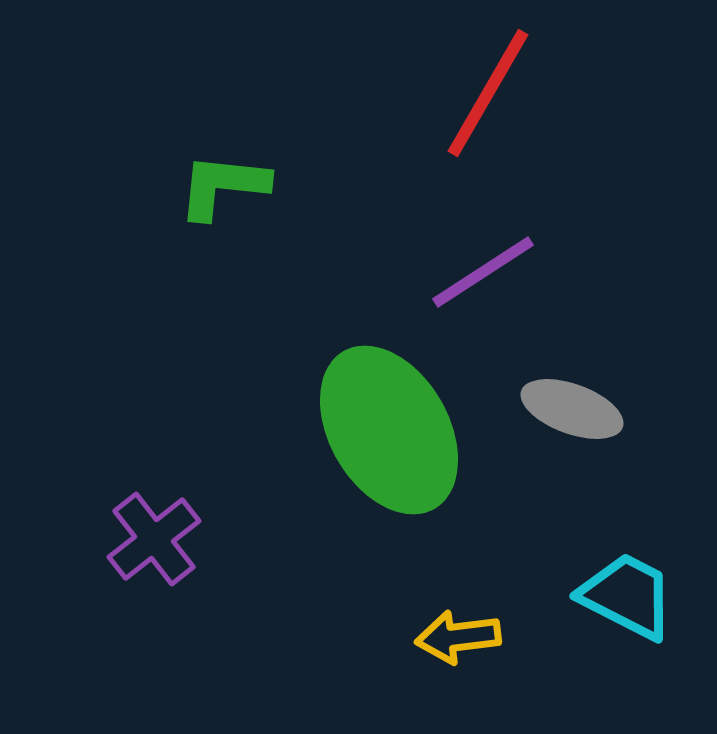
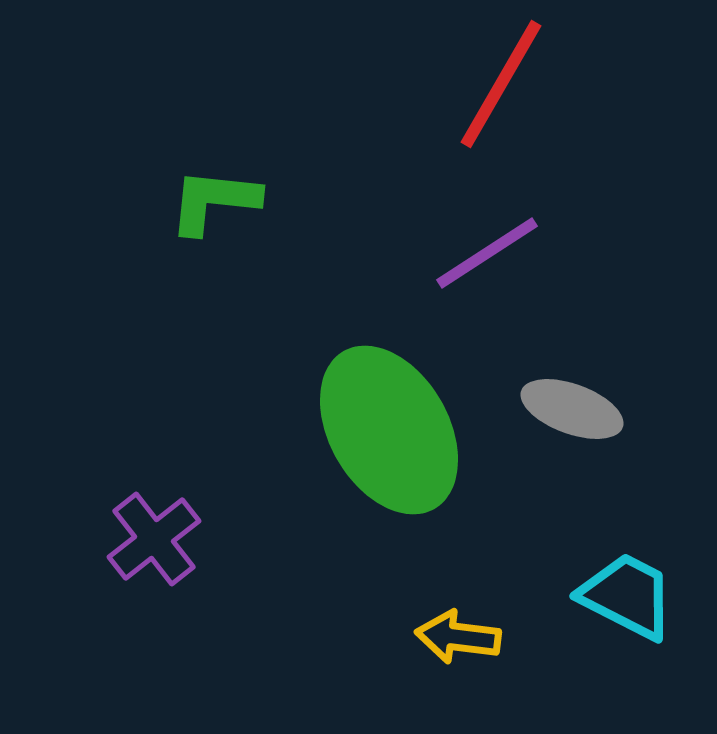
red line: moved 13 px right, 9 px up
green L-shape: moved 9 px left, 15 px down
purple line: moved 4 px right, 19 px up
yellow arrow: rotated 14 degrees clockwise
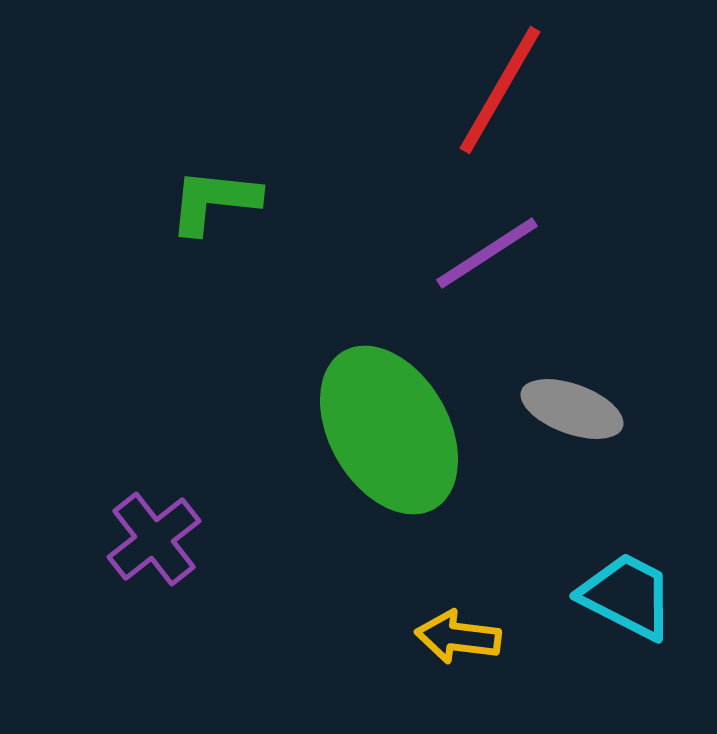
red line: moved 1 px left, 6 px down
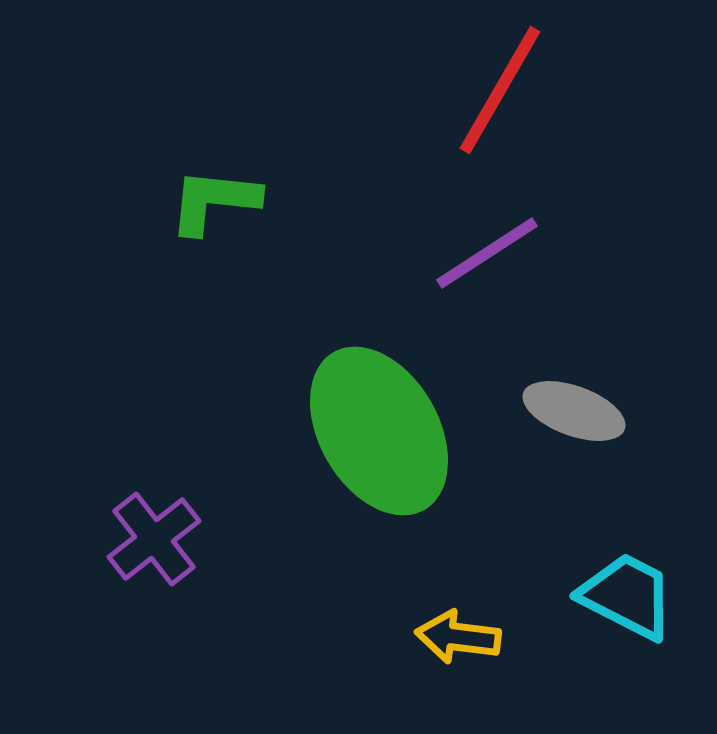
gray ellipse: moved 2 px right, 2 px down
green ellipse: moved 10 px left, 1 px down
